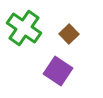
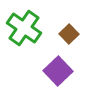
purple square: rotated 12 degrees clockwise
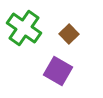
purple square: rotated 16 degrees counterclockwise
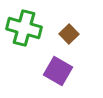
green cross: rotated 20 degrees counterclockwise
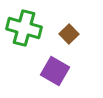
purple square: moved 3 px left
